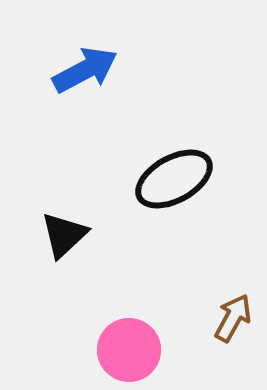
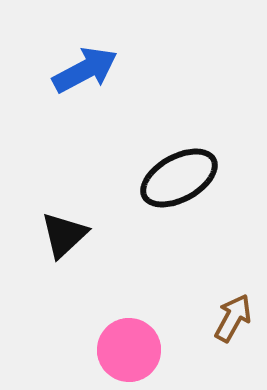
black ellipse: moved 5 px right, 1 px up
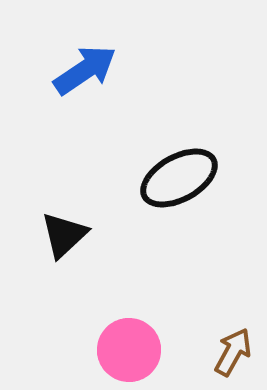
blue arrow: rotated 6 degrees counterclockwise
brown arrow: moved 34 px down
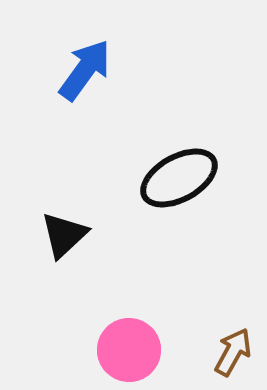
blue arrow: rotated 20 degrees counterclockwise
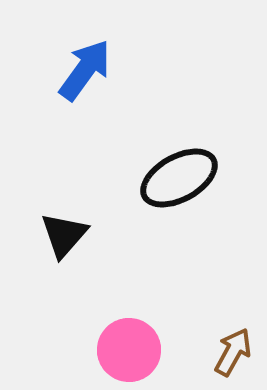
black triangle: rotated 6 degrees counterclockwise
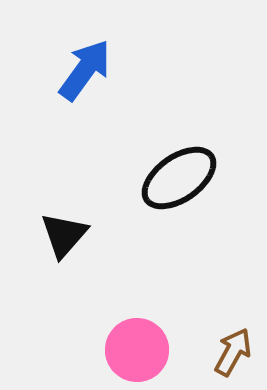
black ellipse: rotated 6 degrees counterclockwise
pink circle: moved 8 px right
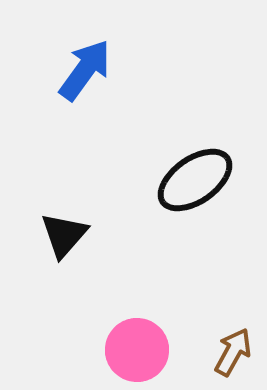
black ellipse: moved 16 px right, 2 px down
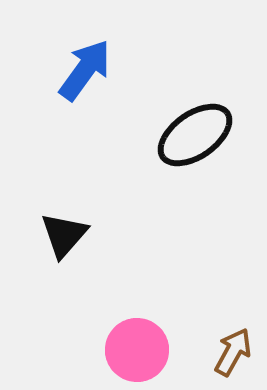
black ellipse: moved 45 px up
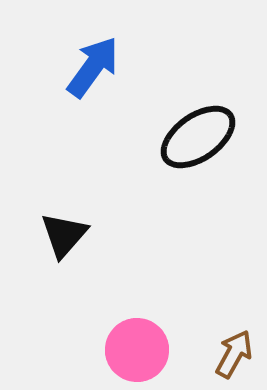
blue arrow: moved 8 px right, 3 px up
black ellipse: moved 3 px right, 2 px down
brown arrow: moved 1 px right, 2 px down
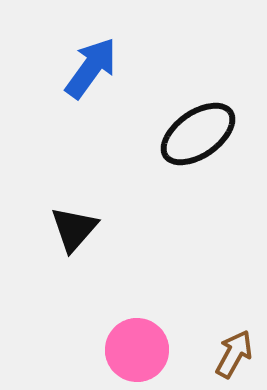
blue arrow: moved 2 px left, 1 px down
black ellipse: moved 3 px up
black triangle: moved 10 px right, 6 px up
